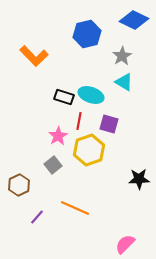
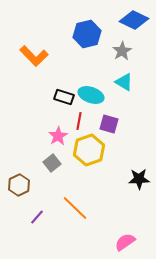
gray star: moved 5 px up
gray square: moved 1 px left, 2 px up
orange line: rotated 20 degrees clockwise
pink semicircle: moved 2 px up; rotated 10 degrees clockwise
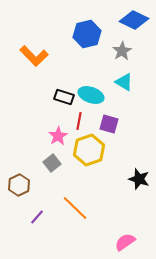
black star: rotated 20 degrees clockwise
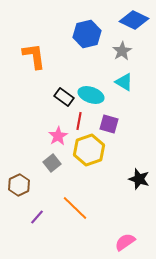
orange L-shape: rotated 144 degrees counterclockwise
black rectangle: rotated 18 degrees clockwise
